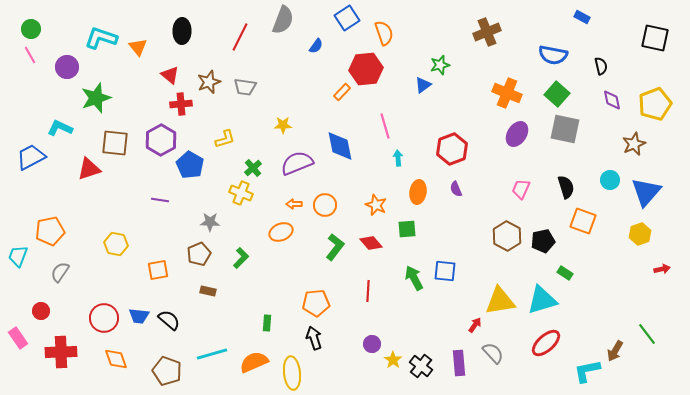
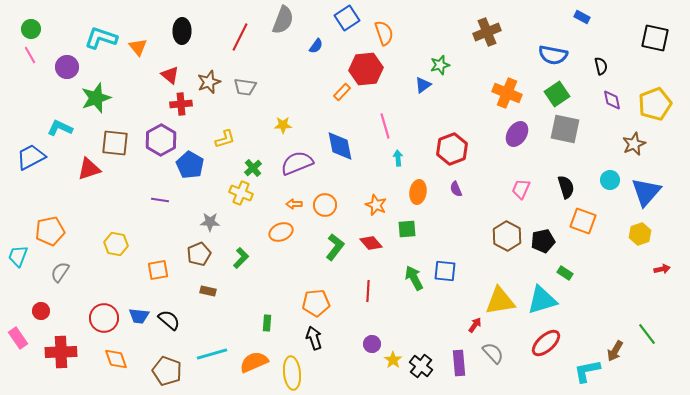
green square at (557, 94): rotated 15 degrees clockwise
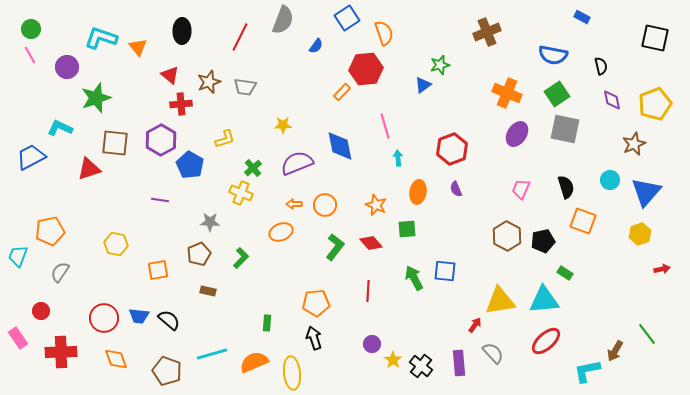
cyan triangle at (542, 300): moved 2 px right; rotated 12 degrees clockwise
red ellipse at (546, 343): moved 2 px up
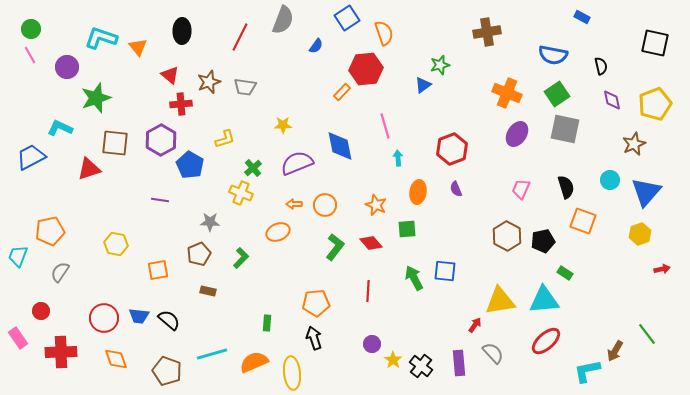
brown cross at (487, 32): rotated 12 degrees clockwise
black square at (655, 38): moved 5 px down
orange ellipse at (281, 232): moved 3 px left
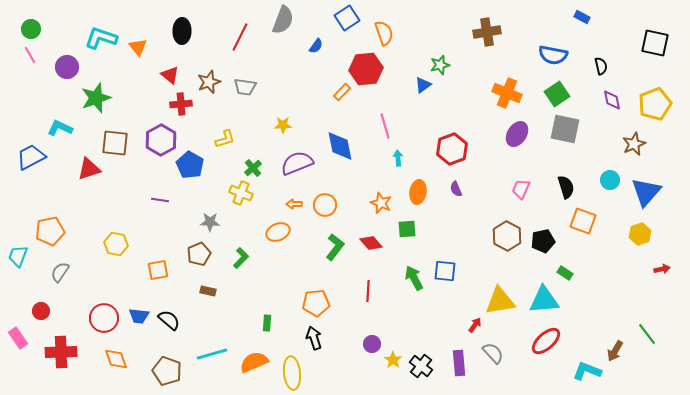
orange star at (376, 205): moved 5 px right, 2 px up
cyan L-shape at (587, 371): rotated 32 degrees clockwise
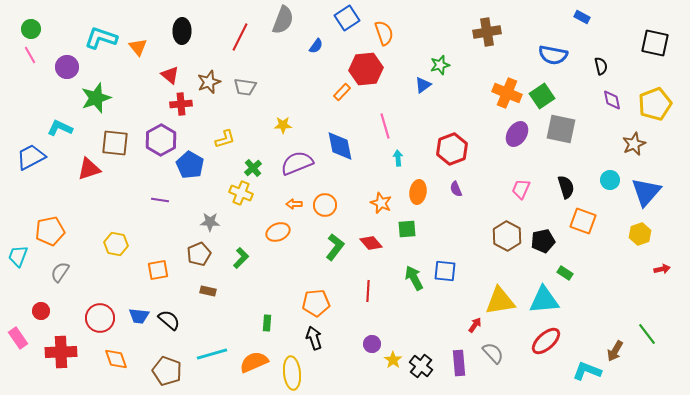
green square at (557, 94): moved 15 px left, 2 px down
gray square at (565, 129): moved 4 px left
red circle at (104, 318): moved 4 px left
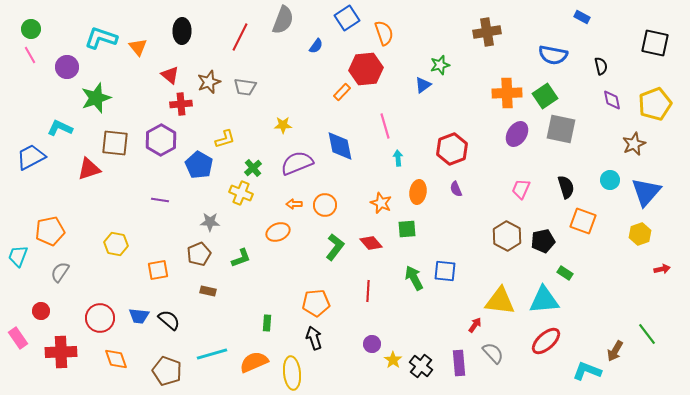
orange cross at (507, 93): rotated 24 degrees counterclockwise
green square at (542, 96): moved 3 px right
blue pentagon at (190, 165): moved 9 px right
green L-shape at (241, 258): rotated 25 degrees clockwise
yellow triangle at (500, 301): rotated 16 degrees clockwise
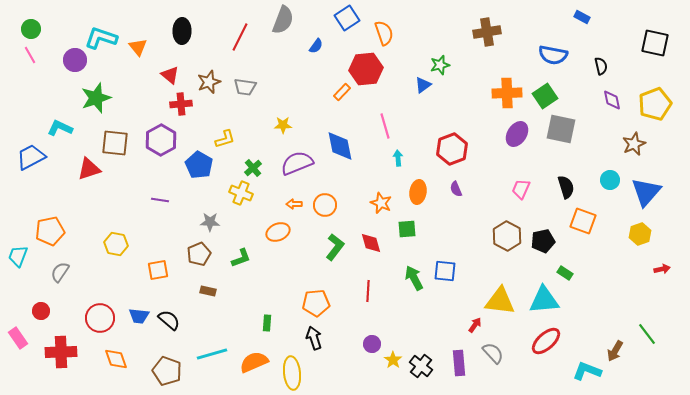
purple circle at (67, 67): moved 8 px right, 7 px up
red diamond at (371, 243): rotated 25 degrees clockwise
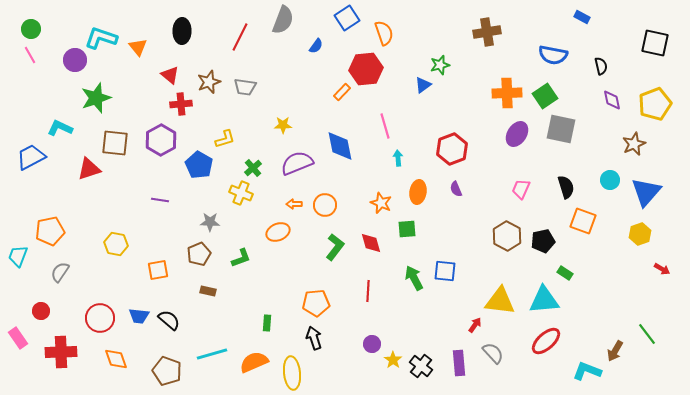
red arrow at (662, 269): rotated 42 degrees clockwise
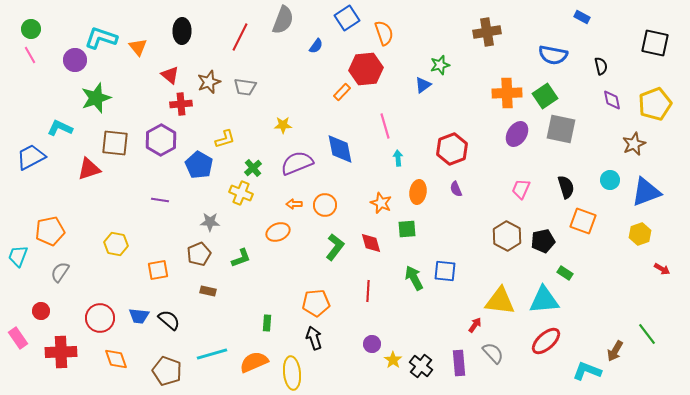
blue diamond at (340, 146): moved 3 px down
blue triangle at (646, 192): rotated 28 degrees clockwise
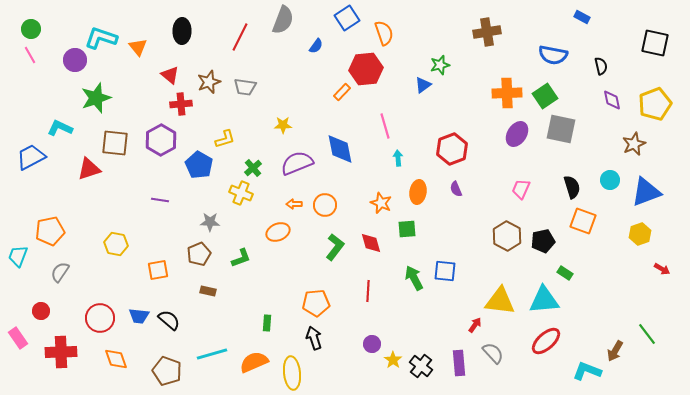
black semicircle at (566, 187): moved 6 px right
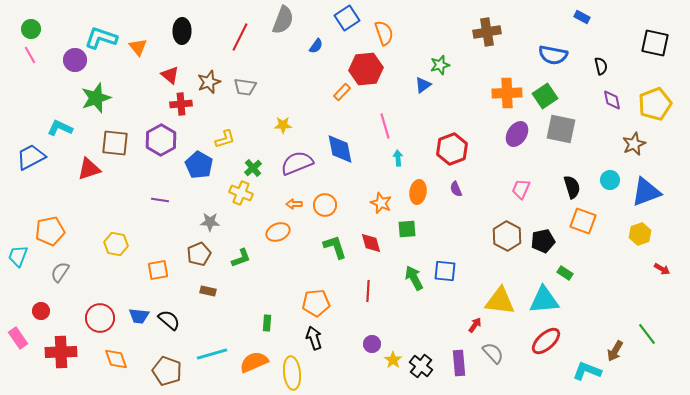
green L-shape at (335, 247): rotated 56 degrees counterclockwise
